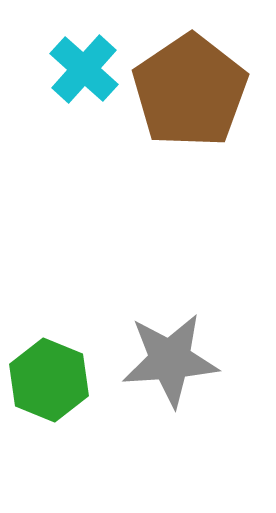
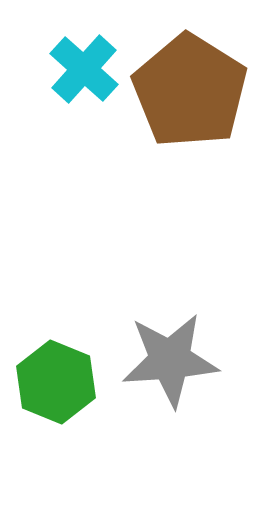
brown pentagon: rotated 6 degrees counterclockwise
green hexagon: moved 7 px right, 2 px down
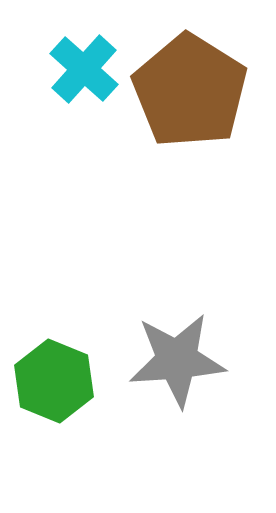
gray star: moved 7 px right
green hexagon: moved 2 px left, 1 px up
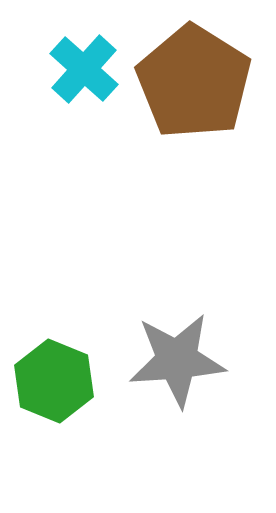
brown pentagon: moved 4 px right, 9 px up
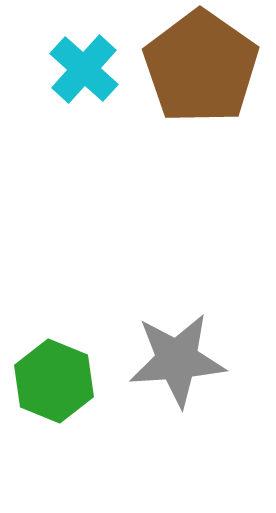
brown pentagon: moved 7 px right, 15 px up; rotated 3 degrees clockwise
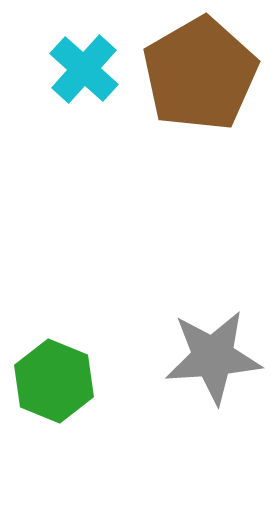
brown pentagon: moved 1 px left, 7 px down; rotated 7 degrees clockwise
gray star: moved 36 px right, 3 px up
